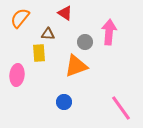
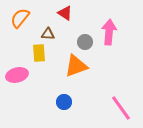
pink ellipse: rotated 70 degrees clockwise
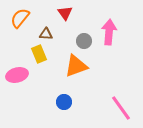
red triangle: rotated 21 degrees clockwise
brown triangle: moved 2 px left
gray circle: moved 1 px left, 1 px up
yellow rectangle: moved 1 px down; rotated 18 degrees counterclockwise
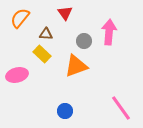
yellow rectangle: moved 3 px right; rotated 24 degrees counterclockwise
blue circle: moved 1 px right, 9 px down
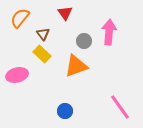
brown triangle: moved 3 px left; rotated 48 degrees clockwise
pink line: moved 1 px left, 1 px up
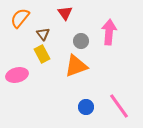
gray circle: moved 3 px left
yellow rectangle: rotated 18 degrees clockwise
pink line: moved 1 px left, 1 px up
blue circle: moved 21 px right, 4 px up
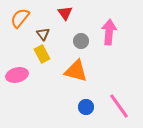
orange triangle: moved 5 px down; rotated 35 degrees clockwise
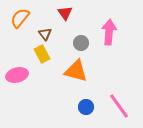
brown triangle: moved 2 px right
gray circle: moved 2 px down
